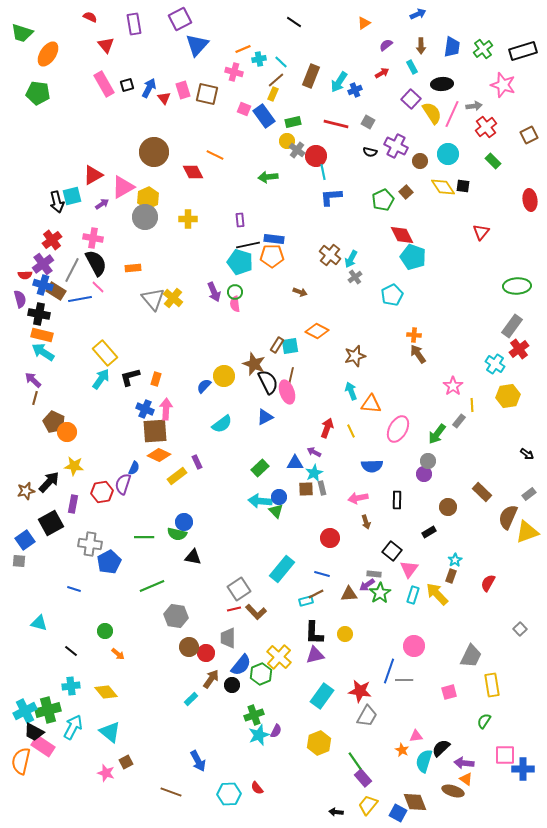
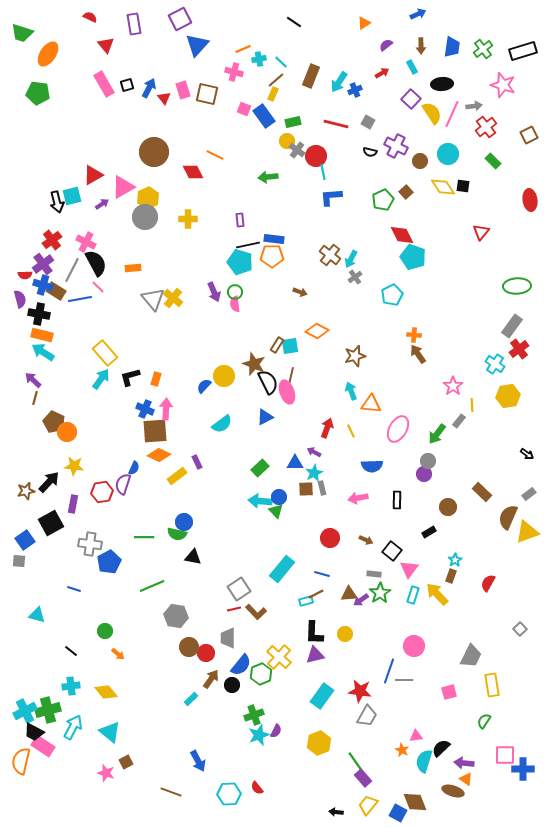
pink cross at (93, 238): moved 7 px left, 4 px down; rotated 18 degrees clockwise
brown arrow at (366, 522): moved 18 px down; rotated 48 degrees counterclockwise
purple arrow at (367, 585): moved 6 px left, 15 px down
cyan triangle at (39, 623): moved 2 px left, 8 px up
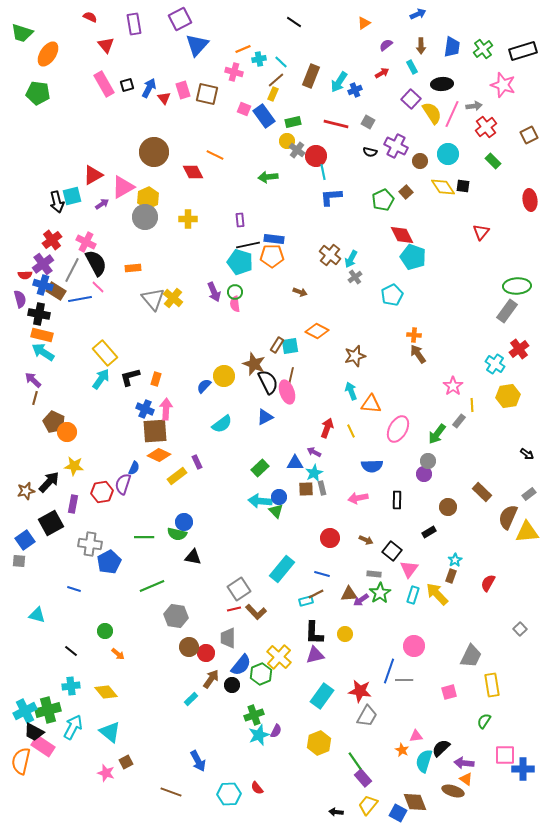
gray rectangle at (512, 326): moved 5 px left, 15 px up
yellow triangle at (527, 532): rotated 15 degrees clockwise
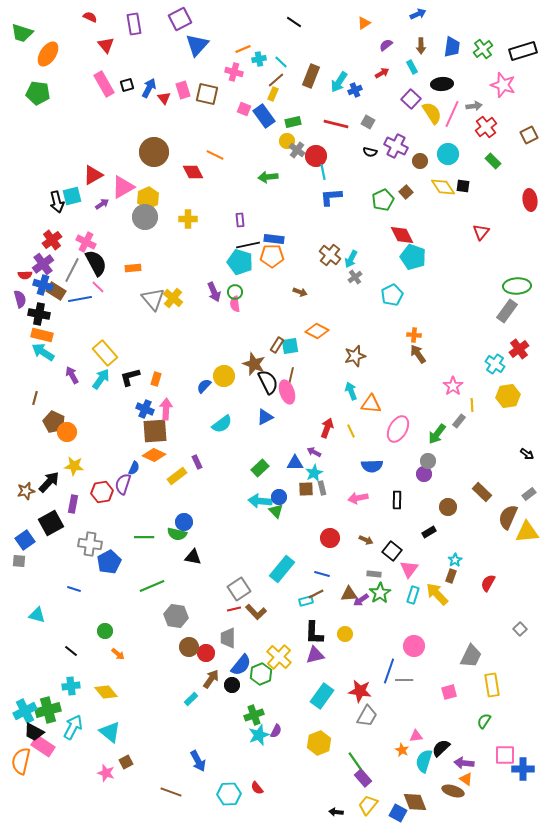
purple arrow at (33, 380): moved 39 px right, 5 px up; rotated 18 degrees clockwise
orange diamond at (159, 455): moved 5 px left
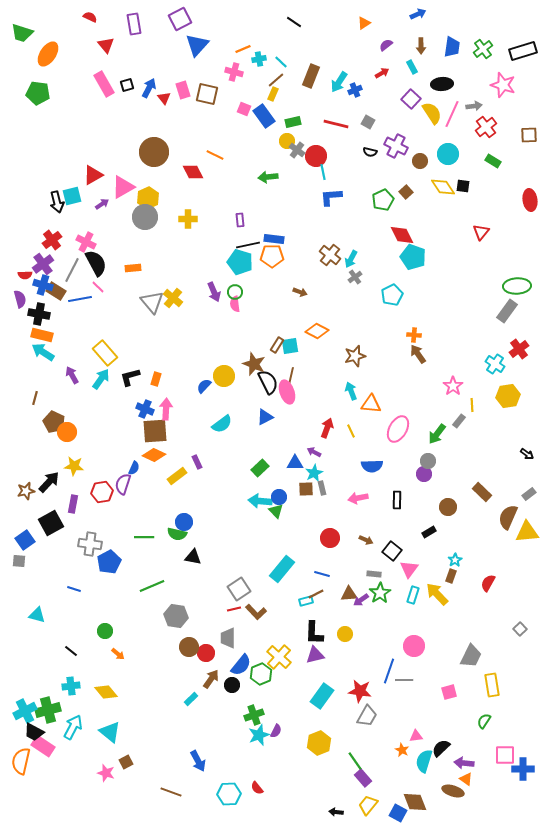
brown square at (529, 135): rotated 24 degrees clockwise
green rectangle at (493, 161): rotated 14 degrees counterclockwise
gray triangle at (153, 299): moved 1 px left, 3 px down
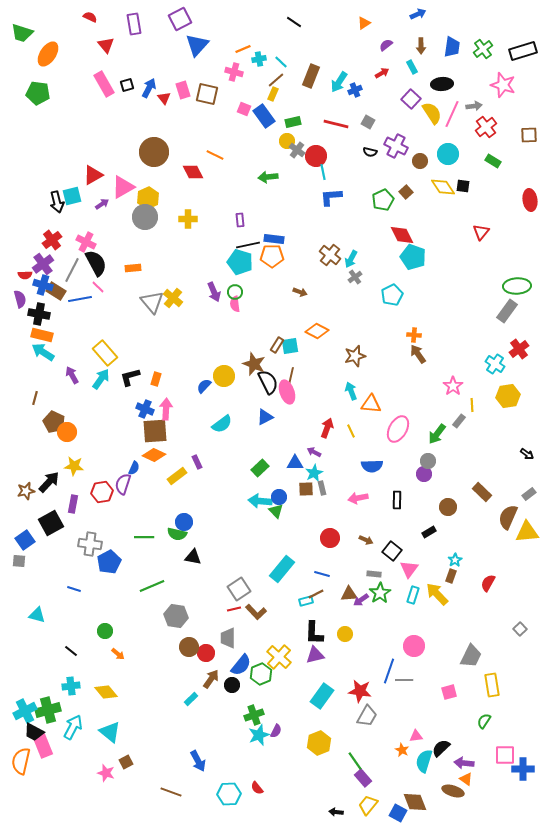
pink rectangle at (43, 746): rotated 35 degrees clockwise
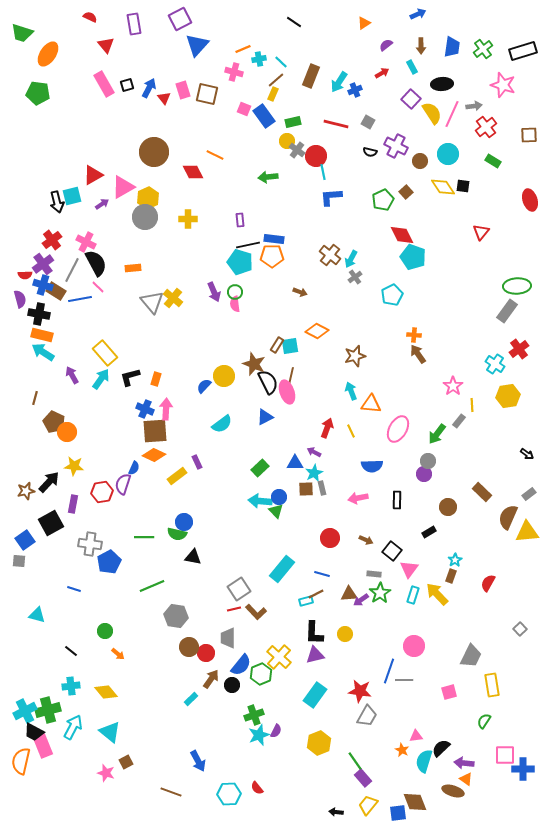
red ellipse at (530, 200): rotated 10 degrees counterclockwise
cyan rectangle at (322, 696): moved 7 px left, 1 px up
blue square at (398, 813): rotated 36 degrees counterclockwise
